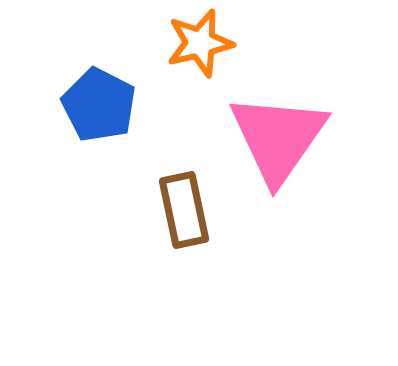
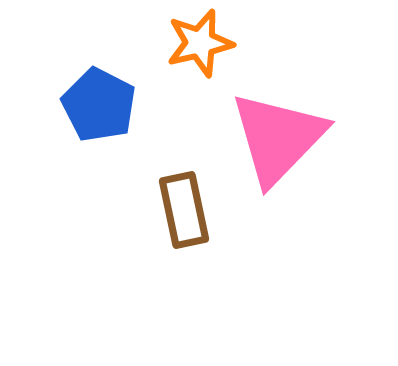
pink triangle: rotated 9 degrees clockwise
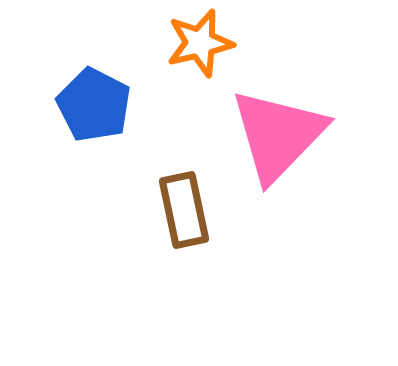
blue pentagon: moved 5 px left
pink triangle: moved 3 px up
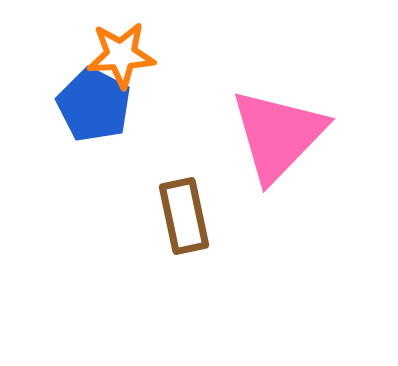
orange star: moved 79 px left, 12 px down; rotated 10 degrees clockwise
brown rectangle: moved 6 px down
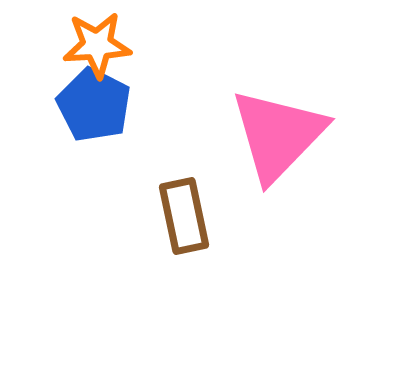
orange star: moved 24 px left, 10 px up
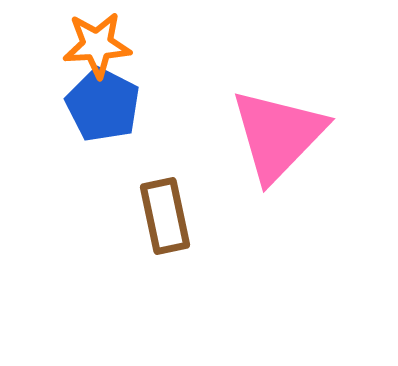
blue pentagon: moved 9 px right
brown rectangle: moved 19 px left
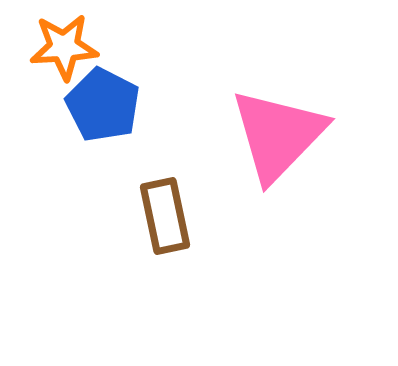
orange star: moved 33 px left, 2 px down
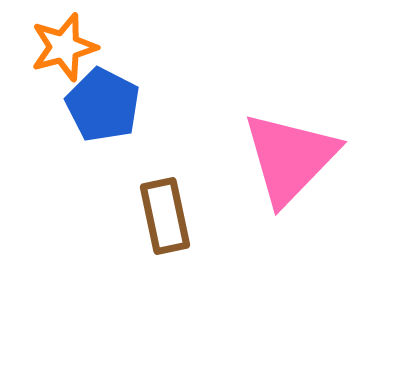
orange star: rotated 12 degrees counterclockwise
pink triangle: moved 12 px right, 23 px down
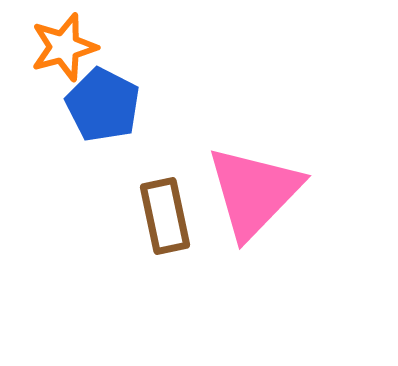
pink triangle: moved 36 px left, 34 px down
